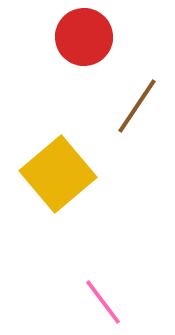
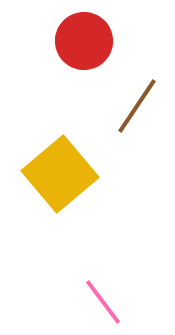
red circle: moved 4 px down
yellow square: moved 2 px right
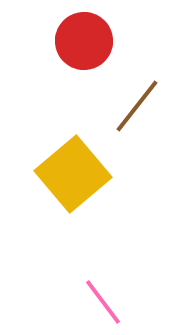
brown line: rotated 4 degrees clockwise
yellow square: moved 13 px right
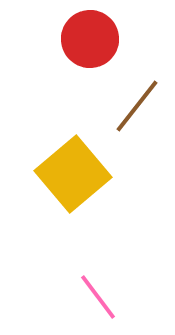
red circle: moved 6 px right, 2 px up
pink line: moved 5 px left, 5 px up
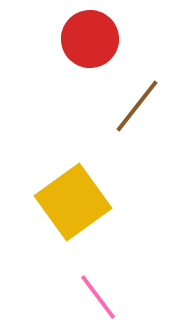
yellow square: moved 28 px down; rotated 4 degrees clockwise
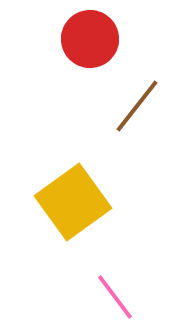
pink line: moved 17 px right
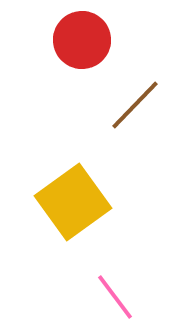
red circle: moved 8 px left, 1 px down
brown line: moved 2 px left, 1 px up; rotated 6 degrees clockwise
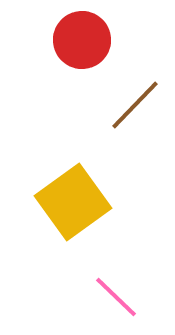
pink line: moved 1 px right; rotated 9 degrees counterclockwise
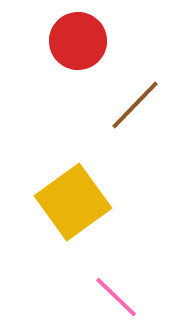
red circle: moved 4 px left, 1 px down
